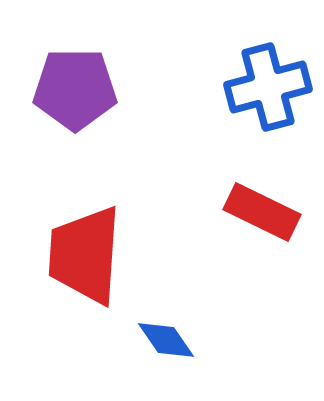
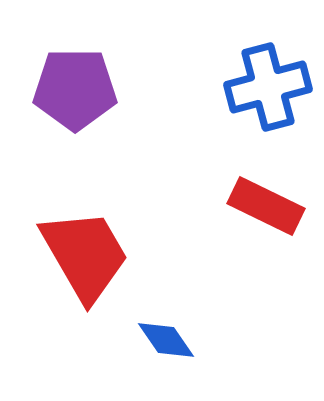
red rectangle: moved 4 px right, 6 px up
red trapezoid: rotated 146 degrees clockwise
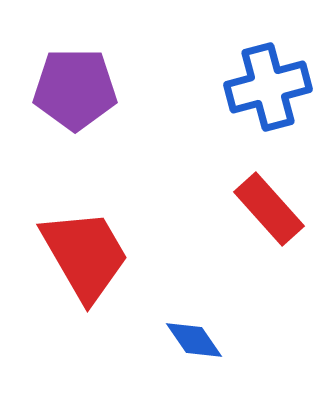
red rectangle: moved 3 px right, 3 px down; rotated 22 degrees clockwise
blue diamond: moved 28 px right
